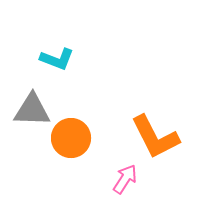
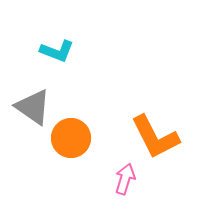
cyan L-shape: moved 8 px up
gray triangle: moved 1 px right, 3 px up; rotated 33 degrees clockwise
pink arrow: rotated 16 degrees counterclockwise
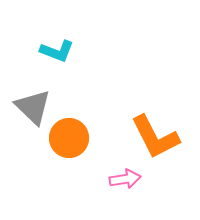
gray triangle: rotated 9 degrees clockwise
orange circle: moved 2 px left
pink arrow: rotated 64 degrees clockwise
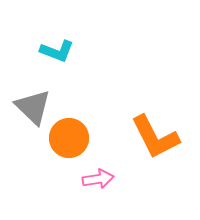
pink arrow: moved 27 px left
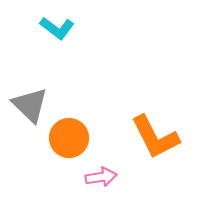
cyan L-shape: moved 23 px up; rotated 16 degrees clockwise
gray triangle: moved 3 px left, 2 px up
pink arrow: moved 3 px right, 2 px up
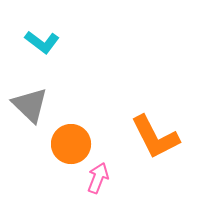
cyan L-shape: moved 15 px left, 14 px down
orange circle: moved 2 px right, 6 px down
pink arrow: moved 3 px left, 1 px down; rotated 60 degrees counterclockwise
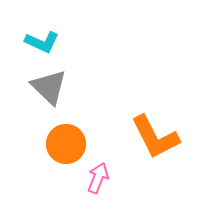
cyan L-shape: rotated 12 degrees counterclockwise
gray triangle: moved 19 px right, 18 px up
orange circle: moved 5 px left
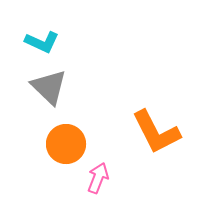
orange L-shape: moved 1 px right, 5 px up
